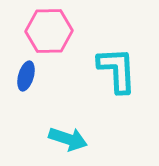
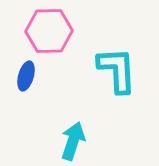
cyan arrow: moved 5 px right, 2 px down; rotated 90 degrees counterclockwise
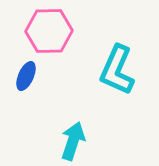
cyan L-shape: rotated 153 degrees counterclockwise
blue ellipse: rotated 8 degrees clockwise
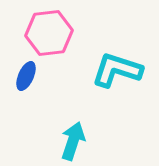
pink hexagon: moved 2 px down; rotated 6 degrees counterclockwise
cyan L-shape: rotated 84 degrees clockwise
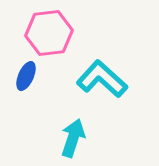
cyan L-shape: moved 15 px left, 9 px down; rotated 24 degrees clockwise
cyan arrow: moved 3 px up
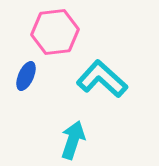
pink hexagon: moved 6 px right, 1 px up
cyan arrow: moved 2 px down
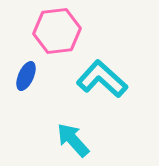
pink hexagon: moved 2 px right, 1 px up
cyan arrow: rotated 60 degrees counterclockwise
